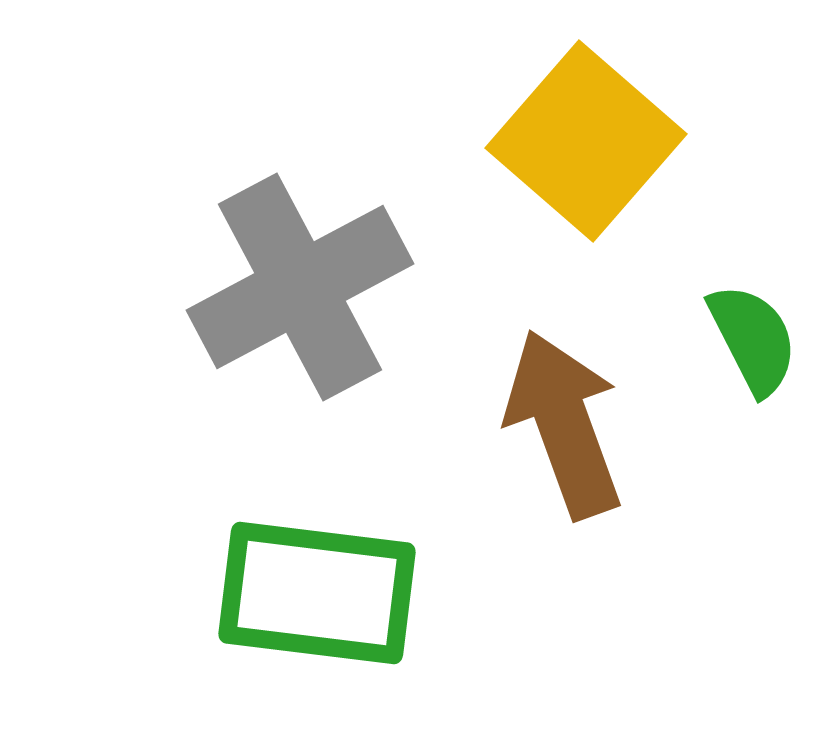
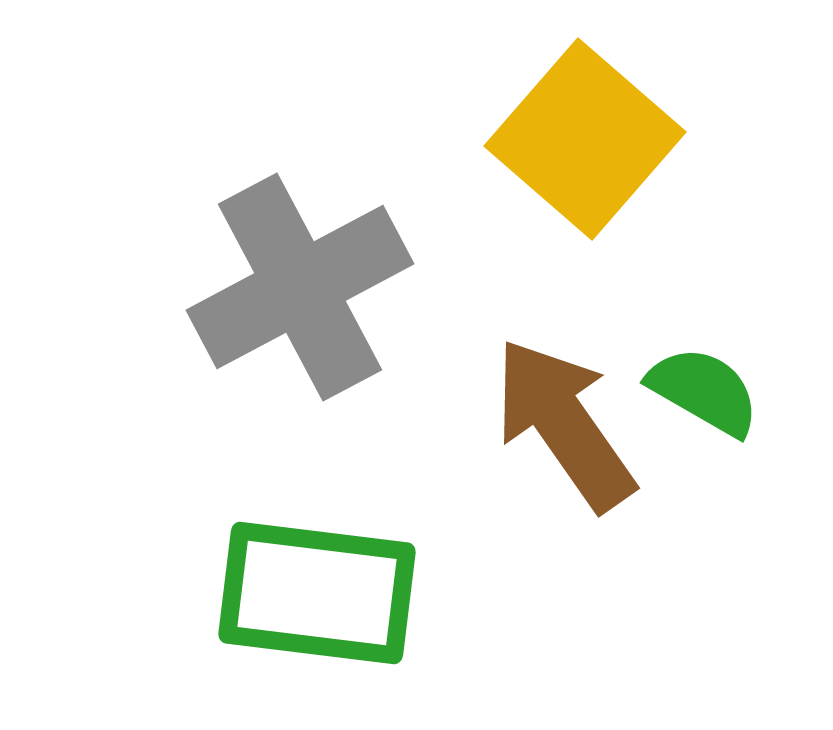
yellow square: moved 1 px left, 2 px up
green semicircle: moved 49 px left, 52 px down; rotated 33 degrees counterclockwise
brown arrow: rotated 15 degrees counterclockwise
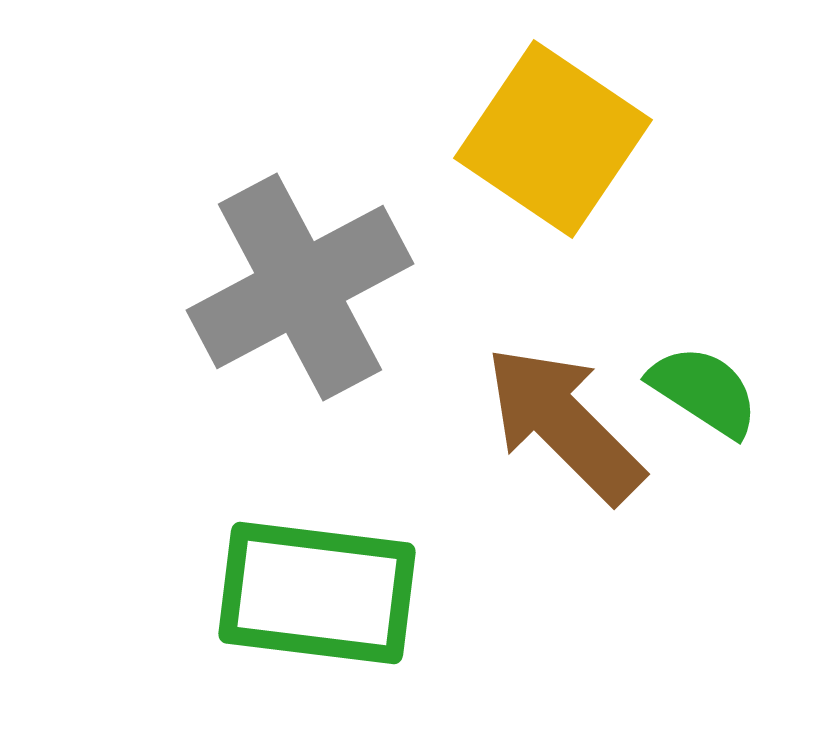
yellow square: moved 32 px left; rotated 7 degrees counterclockwise
green semicircle: rotated 3 degrees clockwise
brown arrow: rotated 10 degrees counterclockwise
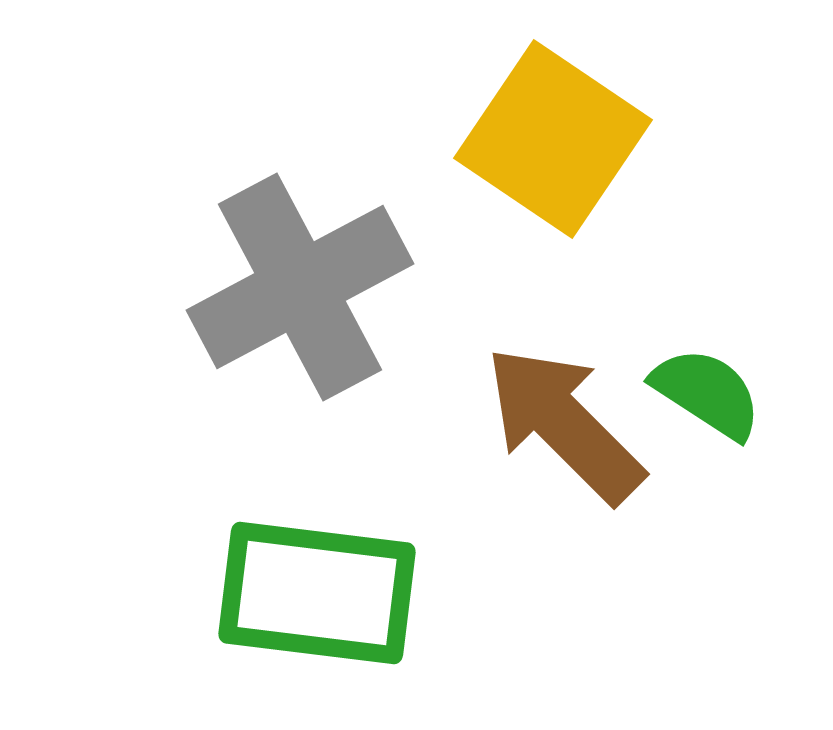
green semicircle: moved 3 px right, 2 px down
